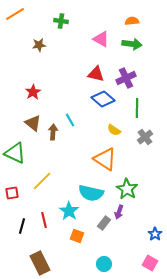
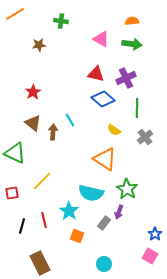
pink square: moved 7 px up
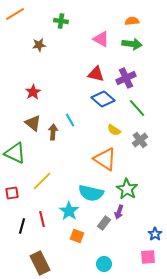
green line: rotated 42 degrees counterclockwise
gray cross: moved 5 px left, 3 px down
red line: moved 2 px left, 1 px up
pink square: moved 2 px left, 1 px down; rotated 35 degrees counterclockwise
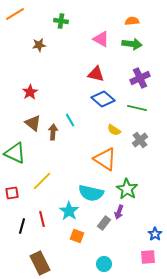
purple cross: moved 14 px right
red star: moved 3 px left
green line: rotated 36 degrees counterclockwise
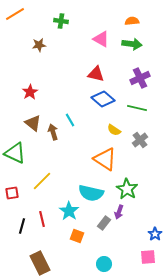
brown arrow: rotated 21 degrees counterclockwise
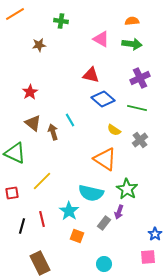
red triangle: moved 5 px left, 1 px down
